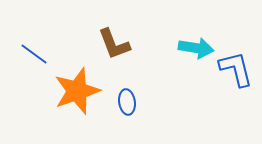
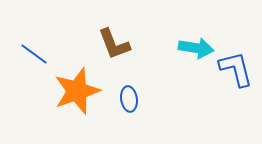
blue ellipse: moved 2 px right, 3 px up
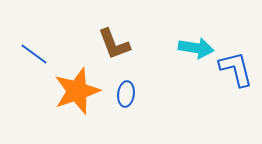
blue ellipse: moved 3 px left, 5 px up; rotated 15 degrees clockwise
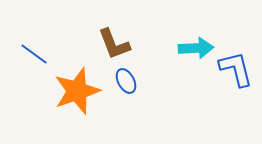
cyan arrow: rotated 12 degrees counterclockwise
blue ellipse: moved 13 px up; rotated 35 degrees counterclockwise
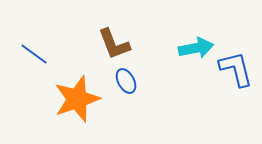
cyan arrow: rotated 8 degrees counterclockwise
orange star: moved 8 px down
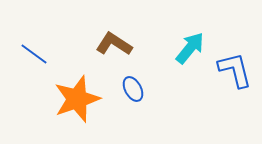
brown L-shape: rotated 144 degrees clockwise
cyan arrow: moved 6 px left; rotated 40 degrees counterclockwise
blue L-shape: moved 1 px left, 1 px down
blue ellipse: moved 7 px right, 8 px down
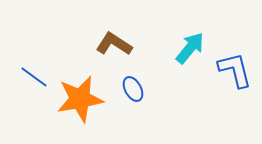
blue line: moved 23 px down
orange star: moved 3 px right; rotated 9 degrees clockwise
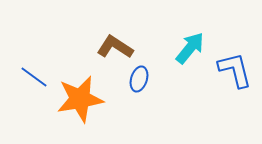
brown L-shape: moved 1 px right, 3 px down
blue ellipse: moved 6 px right, 10 px up; rotated 45 degrees clockwise
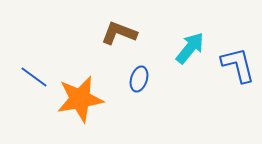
brown L-shape: moved 4 px right, 14 px up; rotated 12 degrees counterclockwise
blue L-shape: moved 3 px right, 5 px up
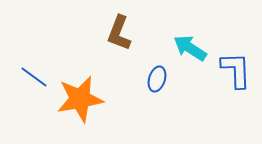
brown L-shape: rotated 90 degrees counterclockwise
cyan arrow: rotated 96 degrees counterclockwise
blue L-shape: moved 2 px left, 5 px down; rotated 12 degrees clockwise
blue ellipse: moved 18 px right
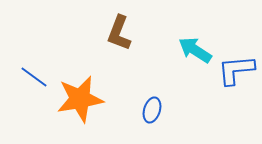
cyan arrow: moved 5 px right, 2 px down
blue L-shape: rotated 93 degrees counterclockwise
blue ellipse: moved 5 px left, 31 px down
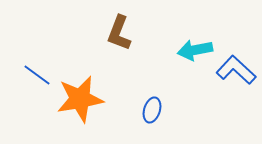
cyan arrow: rotated 44 degrees counterclockwise
blue L-shape: rotated 48 degrees clockwise
blue line: moved 3 px right, 2 px up
